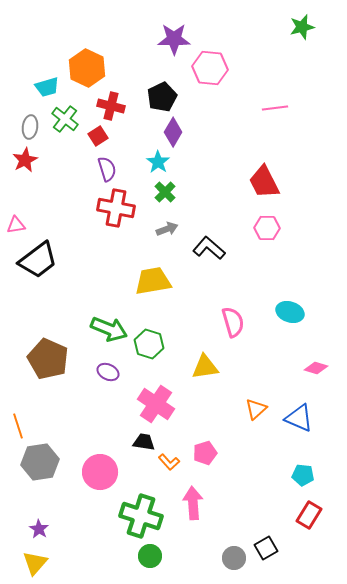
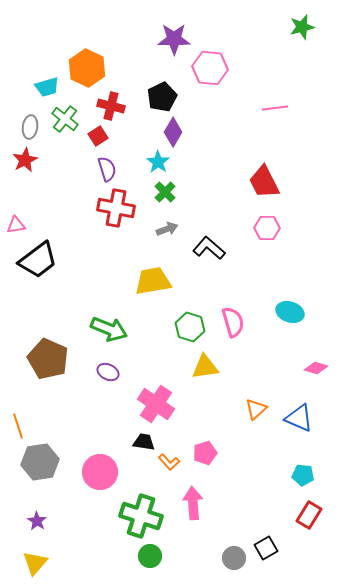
green hexagon at (149, 344): moved 41 px right, 17 px up
purple star at (39, 529): moved 2 px left, 8 px up
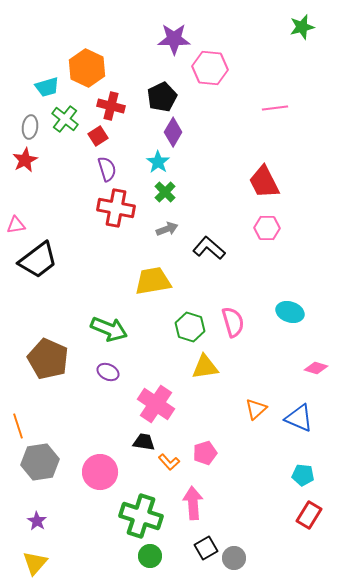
black square at (266, 548): moved 60 px left
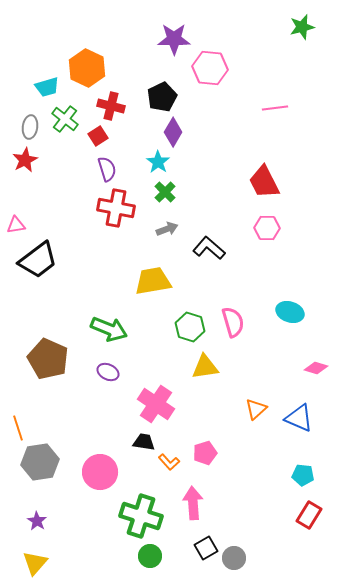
orange line at (18, 426): moved 2 px down
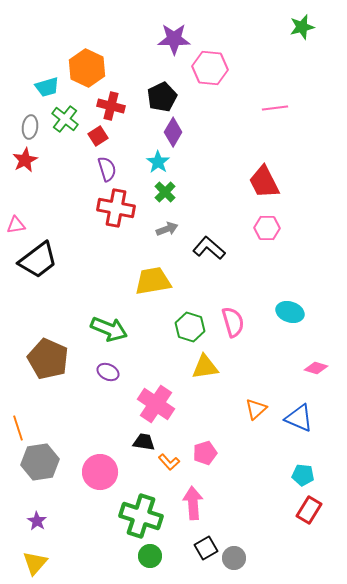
red rectangle at (309, 515): moved 5 px up
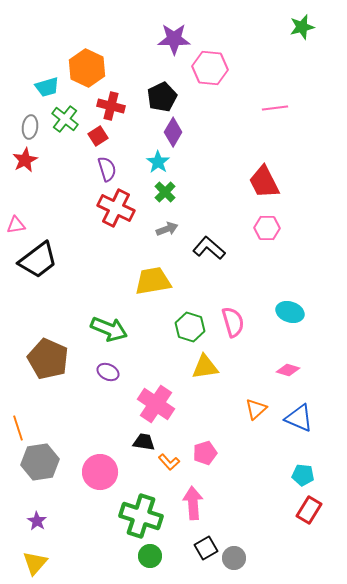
red cross at (116, 208): rotated 15 degrees clockwise
pink diamond at (316, 368): moved 28 px left, 2 px down
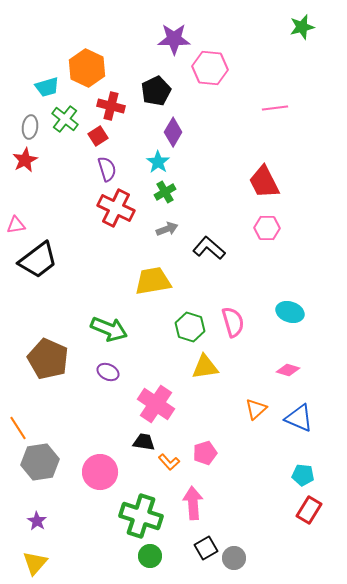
black pentagon at (162, 97): moved 6 px left, 6 px up
green cross at (165, 192): rotated 15 degrees clockwise
orange line at (18, 428): rotated 15 degrees counterclockwise
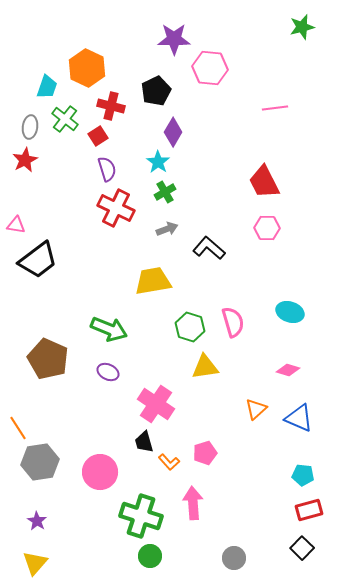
cyan trapezoid at (47, 87): rotated 55 degrees counterclockwise
pink triangle at (16, 225): rotated 18 degrees clockwise
black trapezoid at (144, 442): rotated 115 degrees counterclockwise
red rectangle at (309, 510): rotated 44 degrees clockwise
black square at (206, 548): moved 96 px right; rotated 15 degrees counterclockwise
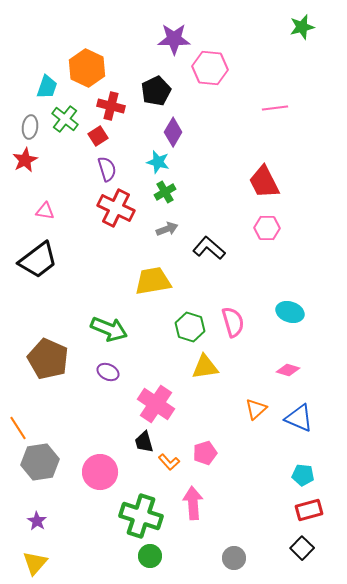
cyan star at (158, 162): rotated 20 degrees counterclockwise
pink triangle at (16, 225): moved 29 px right, 14 px up
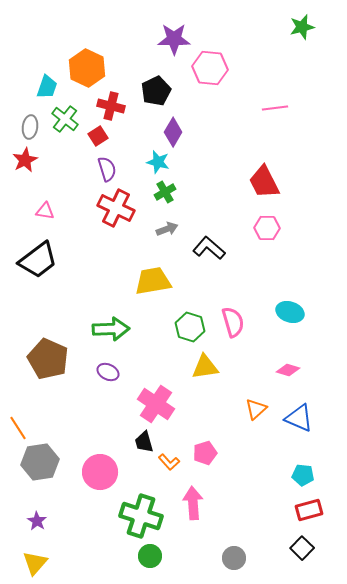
green arrow at (109, 329): moved 2 px right; rotated 24 degrees counterclockwise
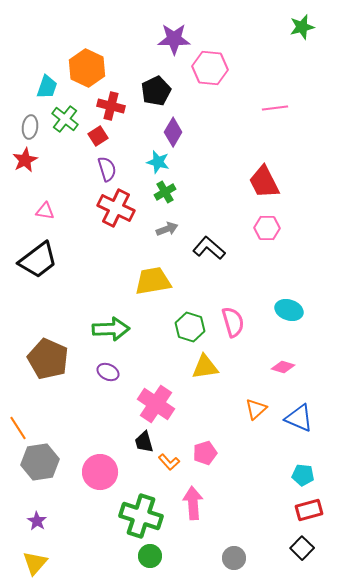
cyan ellipse at (290, 312): moved 1 px left, 2 px up
pink diamond at (288, 370): moved 5 px left, 3 px up
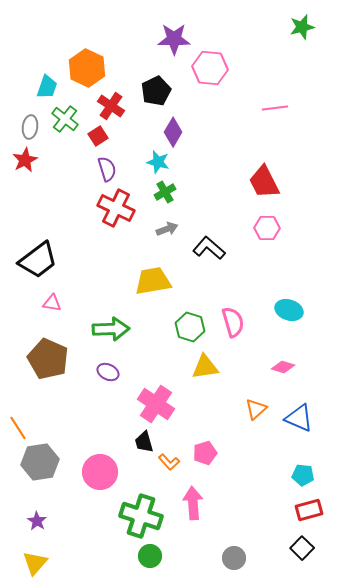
red cross at (111, 106): rotated 20 degrees clockwise
pink triangle at (45, 211): moved 7 px right, 92 px down
